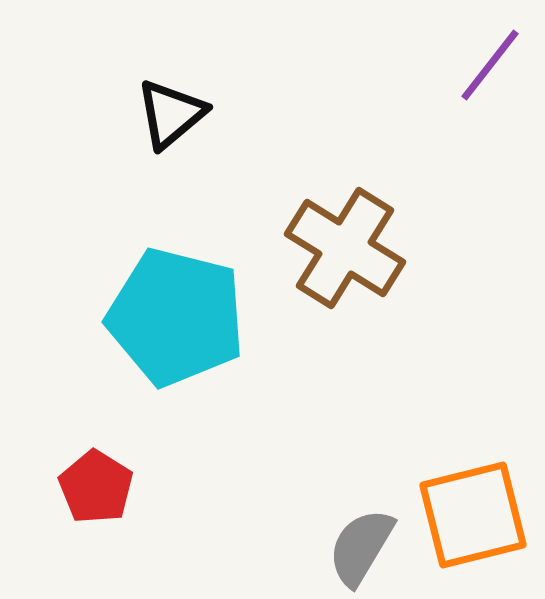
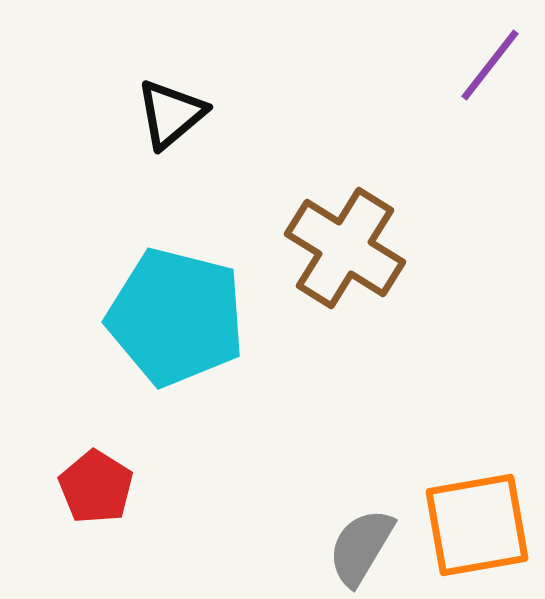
orange square: moved 4 px right, 10 px down; rotated 4 degrees clockwise
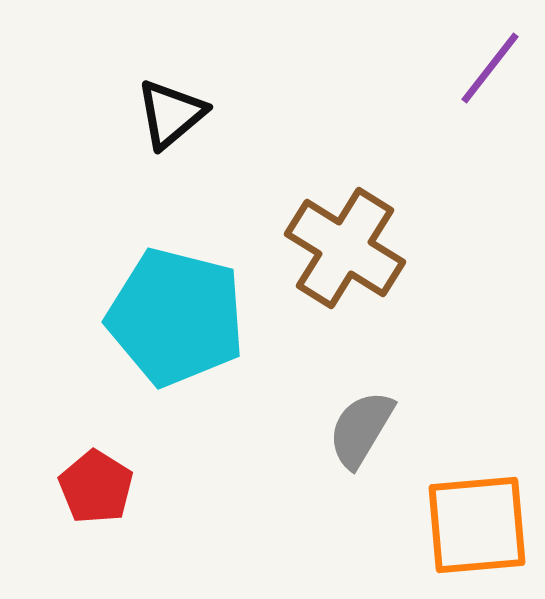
purple line: moved 3 px down
orange square: rotated 5 degrees clockwise
gray semicircle: moved 118 px up
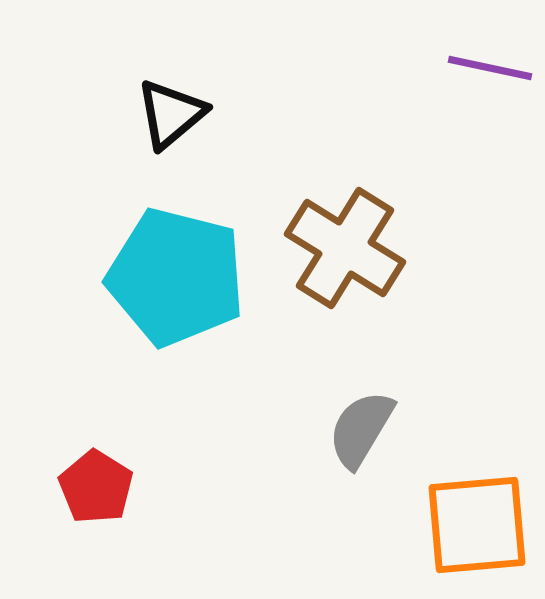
purple line: rotated 64 degrees clockwise
cyan pentagon: moved 40 px up
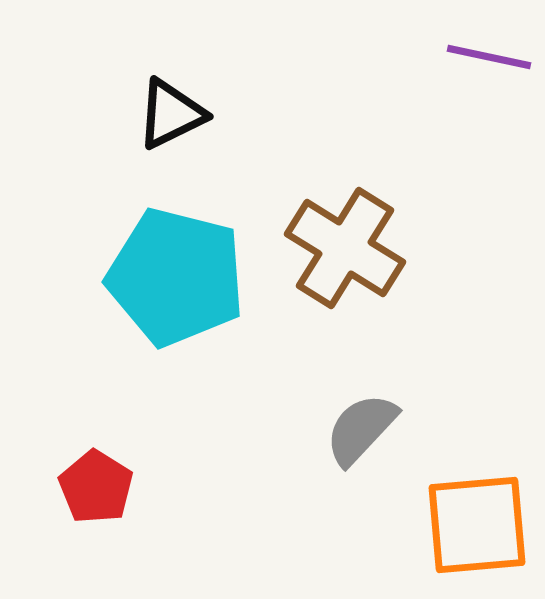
purple line: moved 1 px left, 11 px up
black triangle: rotated 14 degrees clockwise
gray semicircle: rotated 12 degrees clockwise
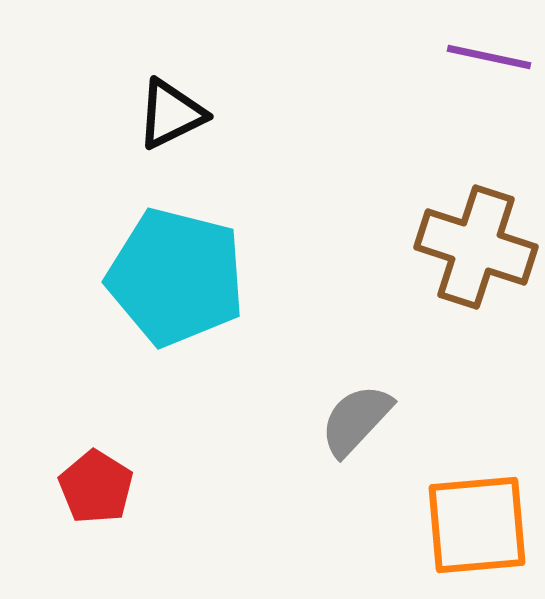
brown cross: moved 131 px right, 1 px up; rotated 14 degrees counterclockwise
gray semicircle: moved 5 px left, 9 px up
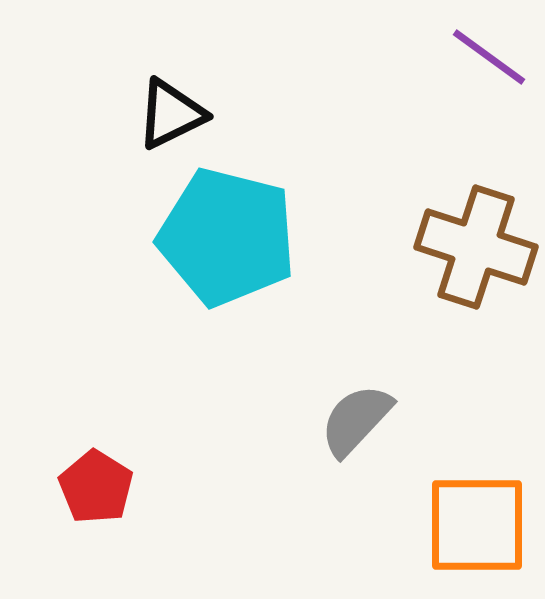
purple line: rotated 24 degrees clockwise
cyan pentagon: moved 51 px right, 40 px up
orange square: rotated 5 degrees clockwise
